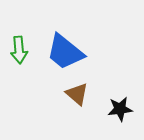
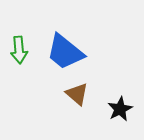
black star: rotated 20 degrees counterclockwise
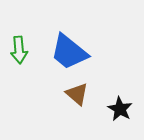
blue trapezoid: moved 4 px right
black star: rotated 15 degrees counterclockwise
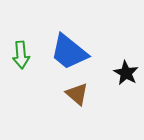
green arrow: moved 2 px right, 5 px down
black star: moved 6 px right, 36 px up
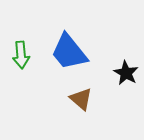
blue trapezoid: rotated 12 degrees clockwise
brown triangle: moved 4 px right, 5 px down
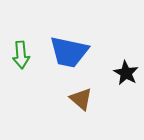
blue trapezoid: rotated 39 degrees counterclockwise
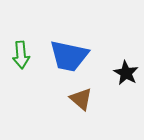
blue trapezoid: moved 4 px down
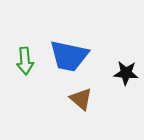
green arrow: moved 4 px right, 6 px down
black star: rotated 25 degrees counterclockwise
